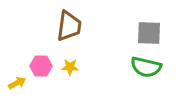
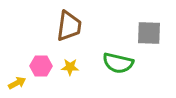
green semicircle: moved 28 px left, 4 px up
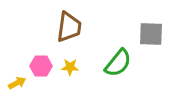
brown trapezoid: moved 1 px down
gray square: moved 2 px right, 1 px down
green semicircle: rotated 64 degrees counterclockwise
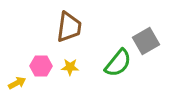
gray square: moved 5 px left, 7 px down; rotated 32 degrees counterclockwise
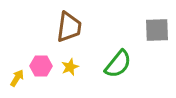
gray square: moved 11 px right, 11 px up; rotated 28 degrees clockwise
green semicircle: moved 1 px down
yellow star: rotated 24 degrees counterclockwise
yellow arrow: moved 5 px up; rotated 30 degrees counterclockwise
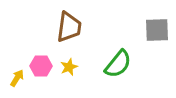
yellow star: moved 1 px left
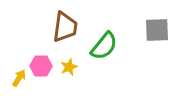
brown trapezoid: moved 4 px left
green semicircle: moved 14 px left, 18 px up
yellow arrow: moved 2 px right
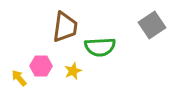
gray square: moved 5 px left, 5 px up; rotated 32 degrees counterclockwise
green semicircle: moved 4 px left, 1 px down; rotated 48 degrees clockwise
yellow star: moved 4 px right, 4 px down
yellow arrow: rotated 72 degrees counterclockwise
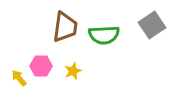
green semicircle: moved 4 px right, 12 px up
